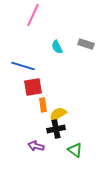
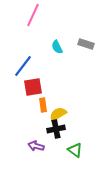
blue line: rotated 70 degrees counterclockwise
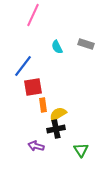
green triangle: moved 6 px right; rotated 21 degrees clockwise
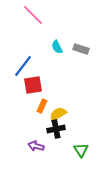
pink line: rotated 70 degrees counterclockwise
gray rectangle: moved 5 px left, 5 px down
red square: moved 2 px up
orange rectangle: moved 1 px left, 1 px down; rotated 32 degrees clockwise
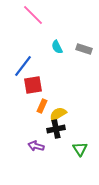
gray rectangle: moved 3 px right
green triangle: moved 1 px left, 1 px up
